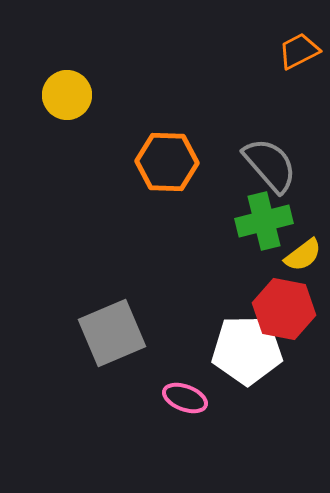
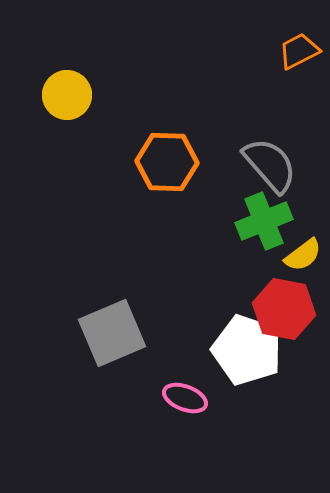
green cross: rotated 8 degrees counterclockwise
white pentagon: rotated 20 degrees clockwise
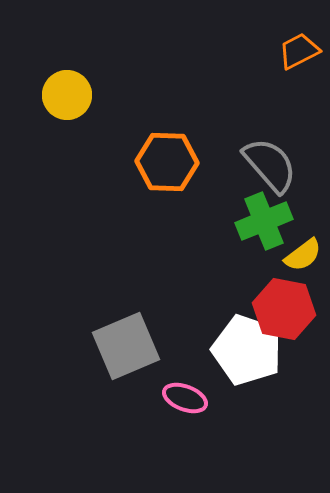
gray square: moved 14 px right, 13 px down
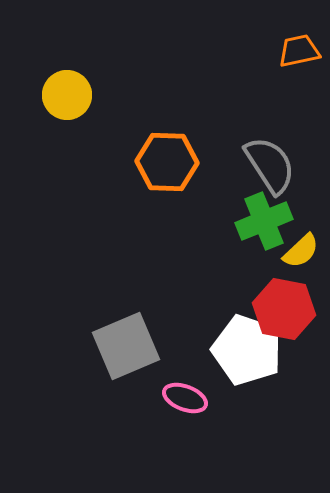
orange trapezoid: rotated 15 degrees clockwise
gray semicircle: rotated 8 degrees clockwise
yellow semicircle: moved 2 px left, 4 px up; rotated 6 degrees counterclockwise
